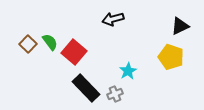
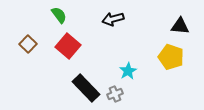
black triangle: rotated 30 degrees clockwise
green semicircle: moved 9 px right, 27 px up
red square: moved 6 px left, 6 px up
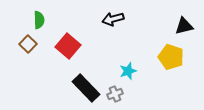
green semicircle: moved 20 px left, 5 px down; rotated 36 degrees clockwise
black triangle: moved 4 px right; rotated 18 degrees counterclockwise
cyan star: rotated 12 degrees clockwise
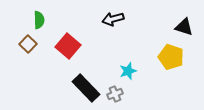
black triangle: moved 1 px down; rotated 30 degrees clockwise
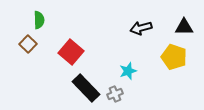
black arrow: moved 28 px right, 9 px down
black triangle: rotated 18 degrees counterclockwise
red square: moved 3 px right, 6 px down
yellow pentagon: moved 3 px right
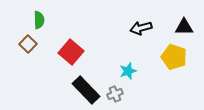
black rectangle: moved 2 px down
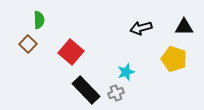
yellow pentagon: moved 2 px down
cyan star: moved 2 px left, 1 px down
gray cross: moved 1 px right, 1 px up
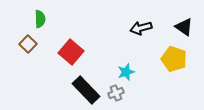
green semicircle: moved 1 px right, 1 px up
black triangle: rotated 36 degrees clockwise
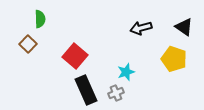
red square: moved 4 px right, 4 px down
black rectangle: rotated 20 degrees clockwise
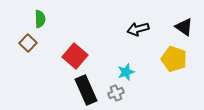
black arrow: moved 3 px left, 1 px down
brown square: moved 1 px up
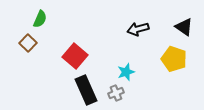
green semicircle: rotated 24 degrees clockwise
